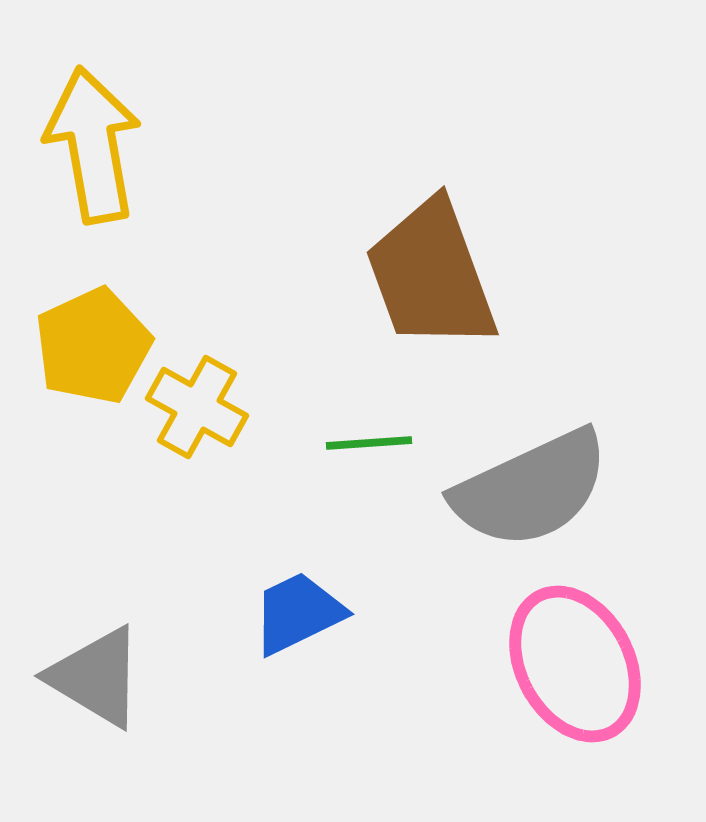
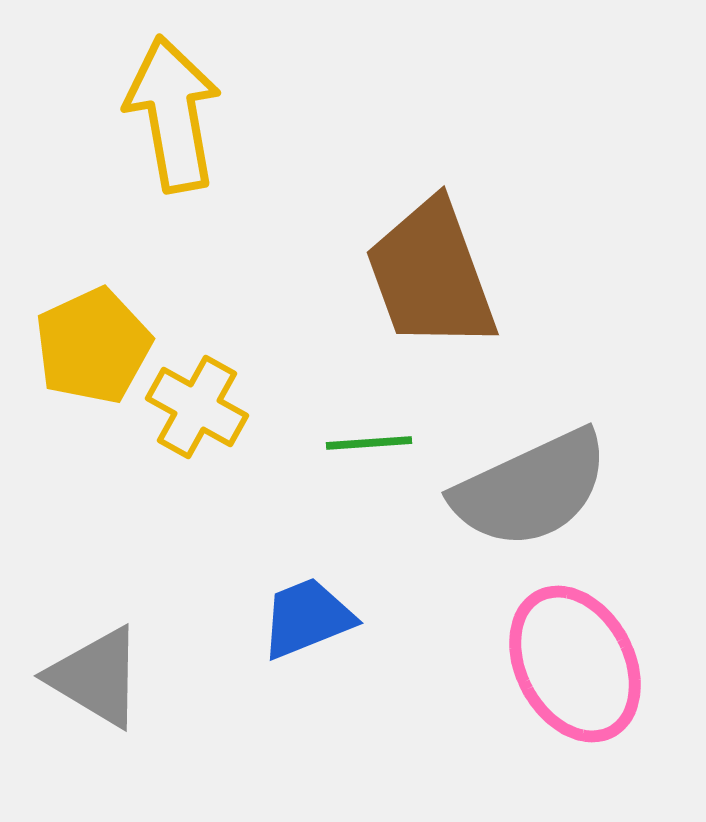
yellow arrow: moved 80 px right, 31 px up
blue trapezoid: moved 9 px right, 5 px down; rotated 4 degrees clockwise
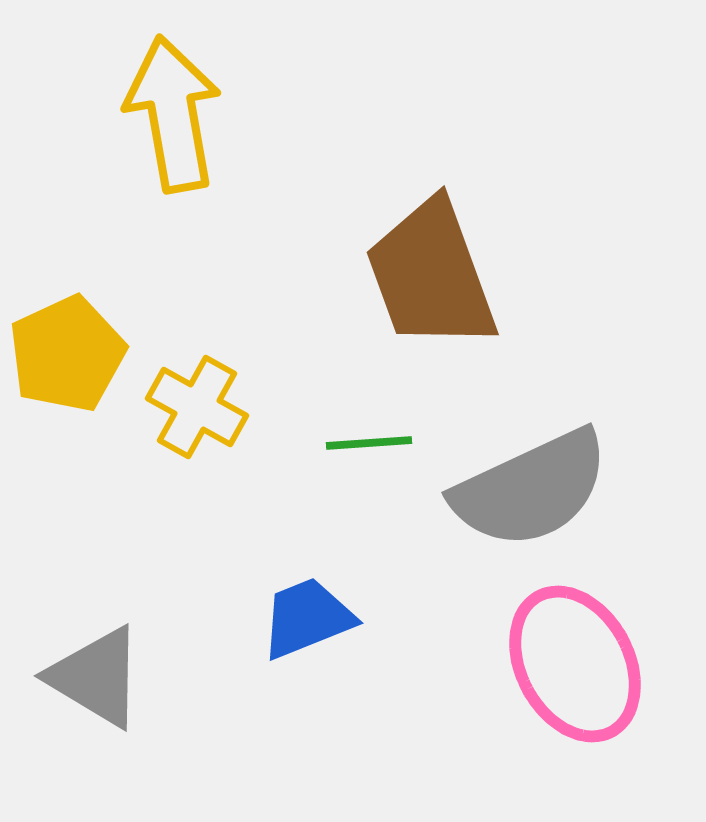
yellow pentagon: moved 26 px left, 8 px down
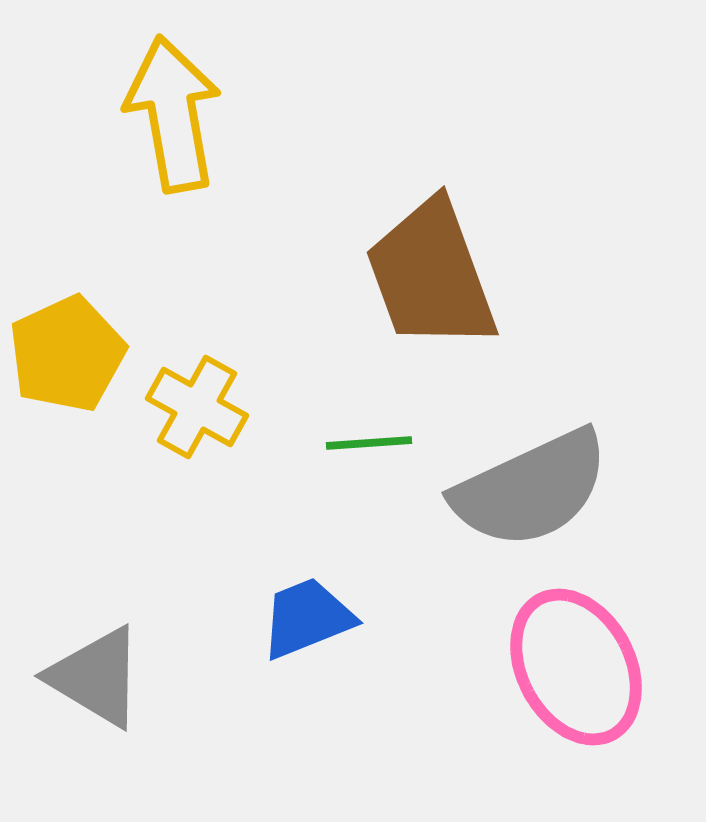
pink ellipse: moved 1 px right, 3 px down
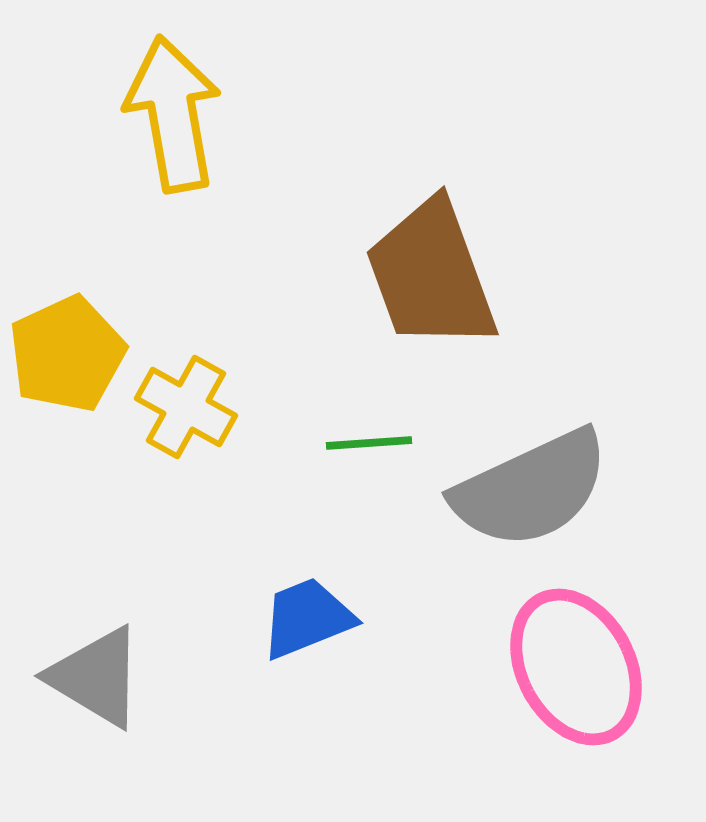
yellow cross: moved 11 px left
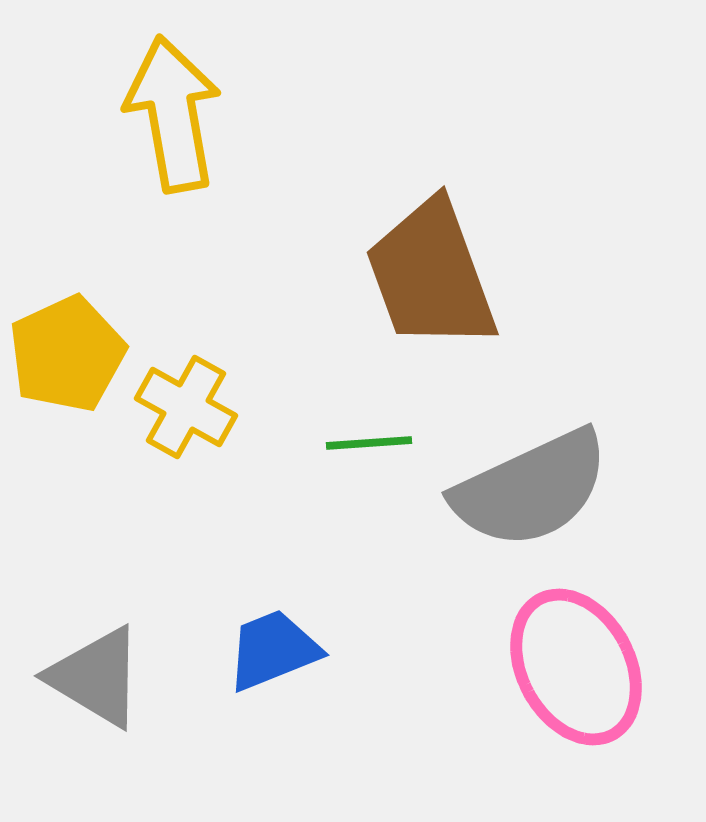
blue trapezoid: moved 34 px left, 32 px down
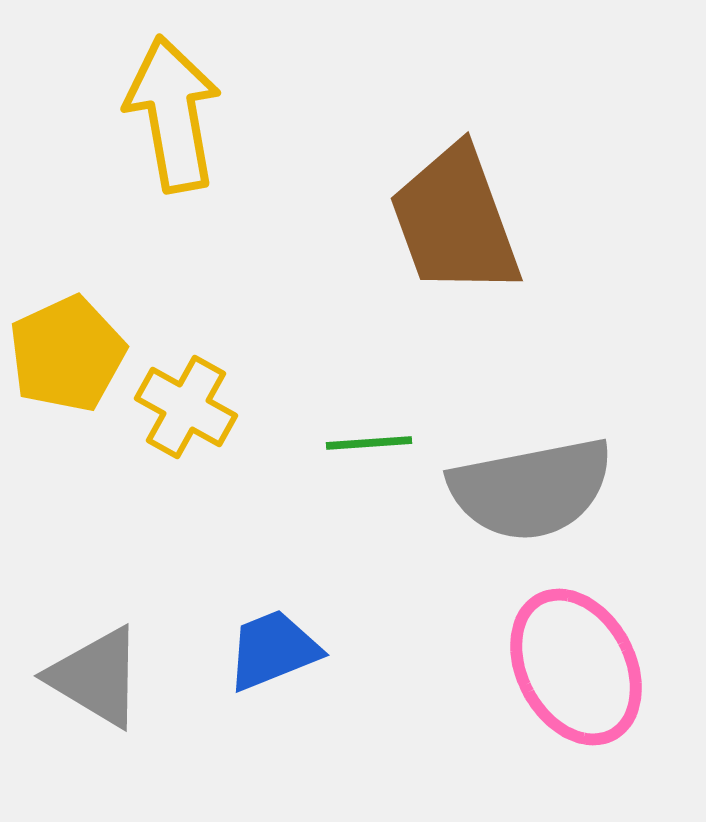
brown trapezoid: moved 24 px right, 54 px up
gray semicircle: rotated 14 degrees clockwise
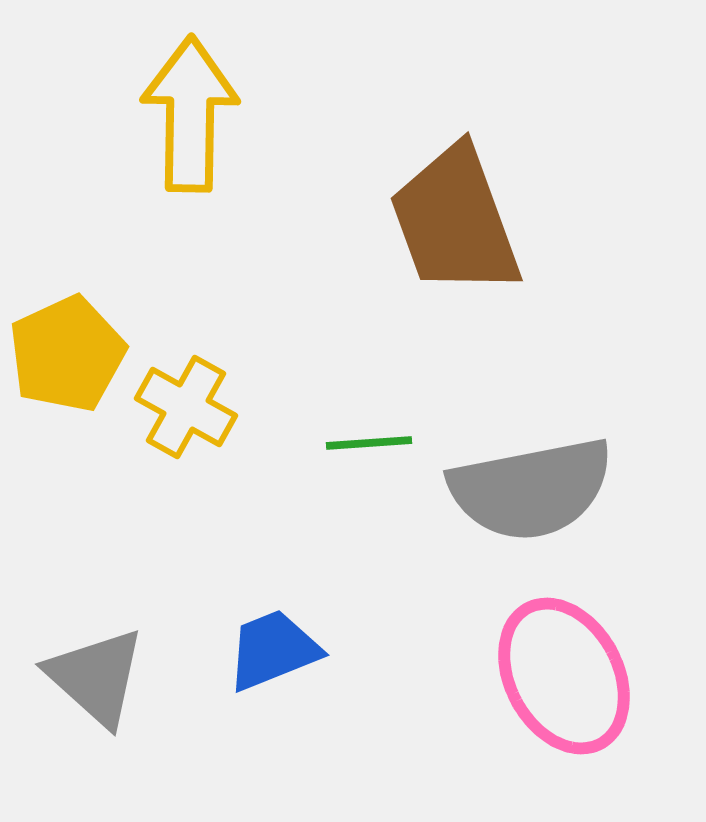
yellow arrow: moved 17 px right; rotated 11 degrees clockwise
pink ellipse: moved 12 px left, 9 px down
gray triangle: rotated 11 degrees clockwise
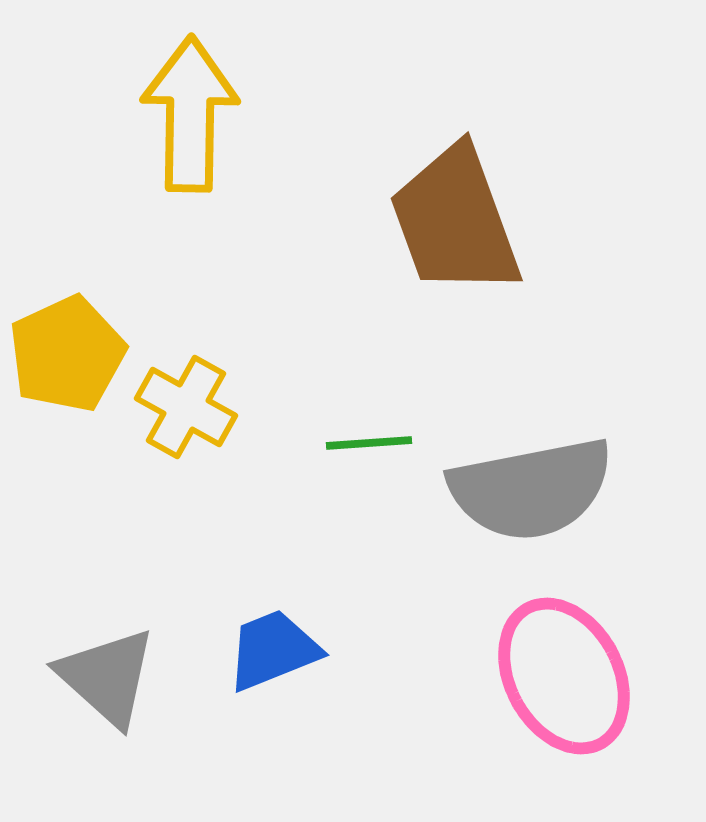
gray triangle: moved 11 px right
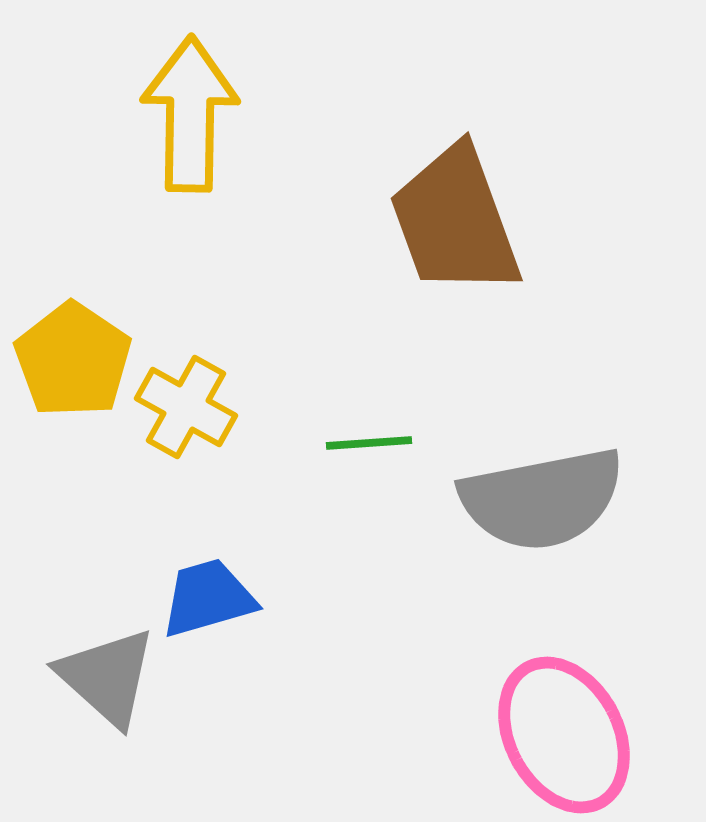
yellow pentagon: moved 6 px right, 6 px down; rotated 13 degrees counterclockwise
gray semicircle: moved 11 px right, 10 px down
blue trapezoid: moved 65 px left, 52 px up; rotated 6 degrees clockwise
pink ellipse: moved 59 px down
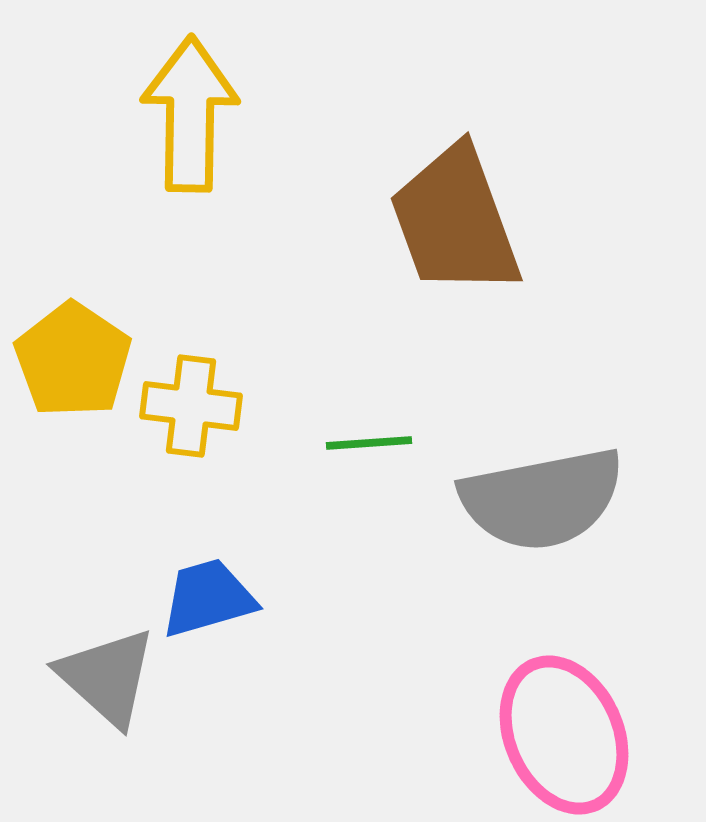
yellow cross: moved 5 px right, 1 px up; rotated 22 degrees counterclockwise
pink ellipse: rotated 4 degrees clockwise
